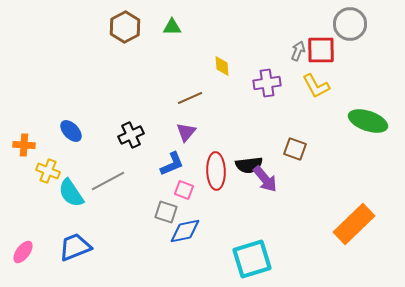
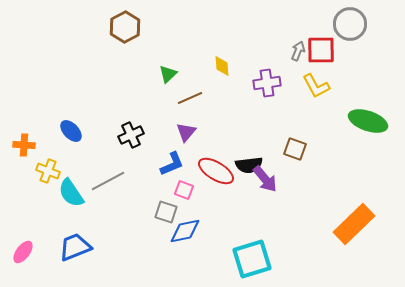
green triangle: moved 4 px left, 47 px down; rotated 42 degrees counterclockwise
red ellipse: rotated 57 degrees counterclockwise
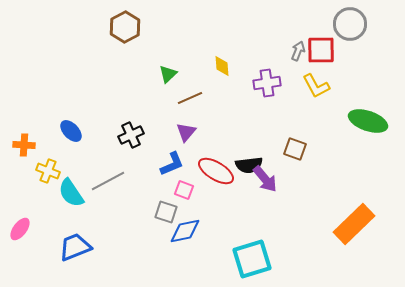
pink ellipse: moved 3 px left, 23 px up
